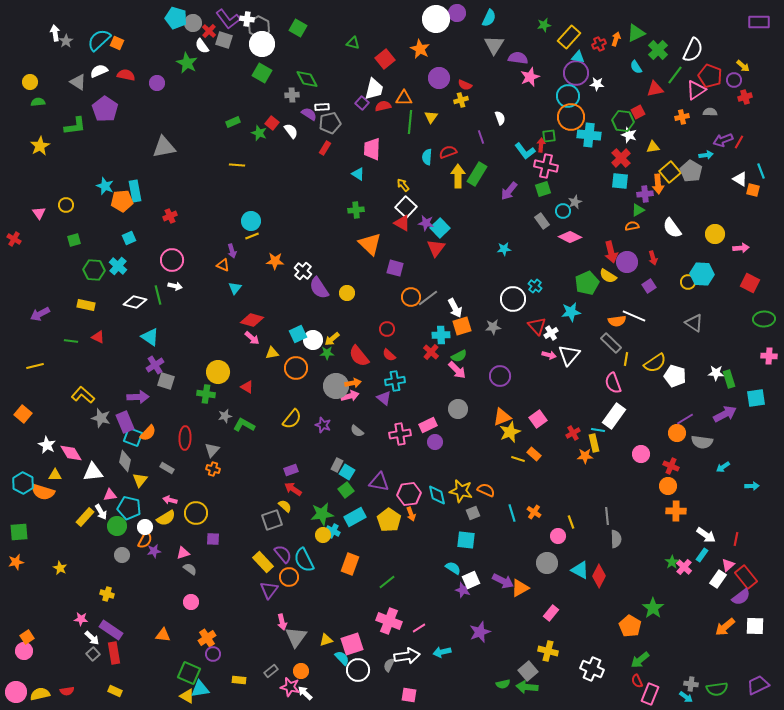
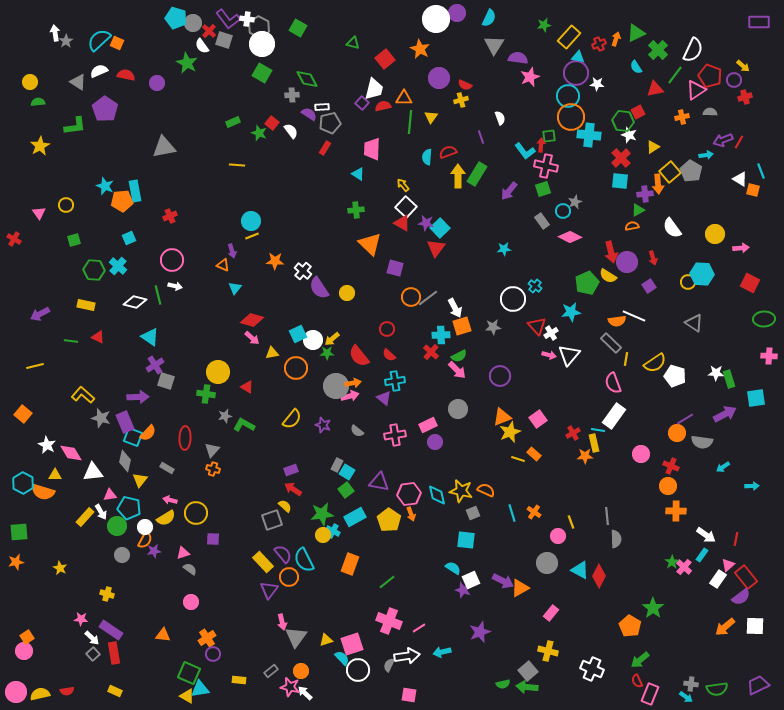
yellow triangle at (653, 147): rotated 24 degrees counterclockwise
pink cross at (400, 434): moved 5 px left, 1 px down
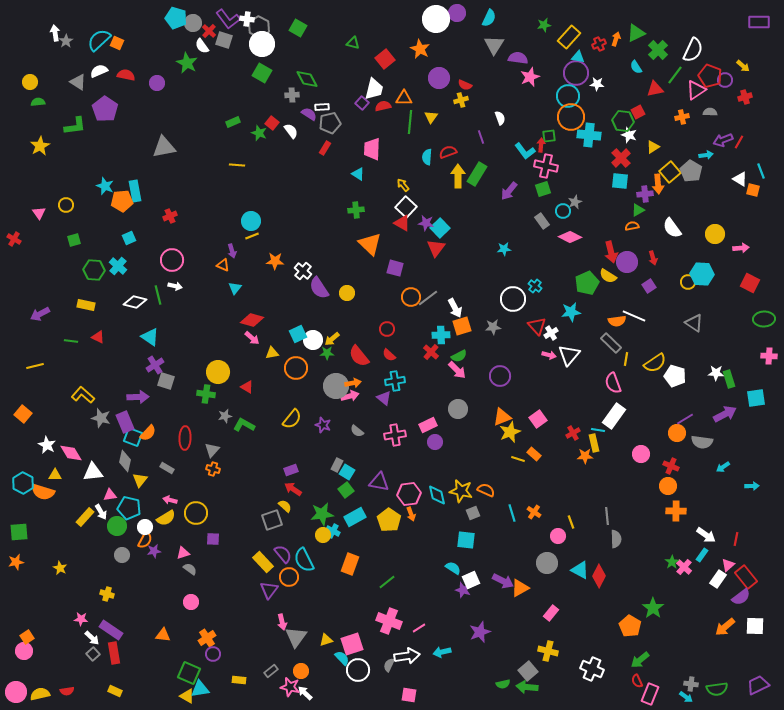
purple circle at (734, 80): moved 9 px left
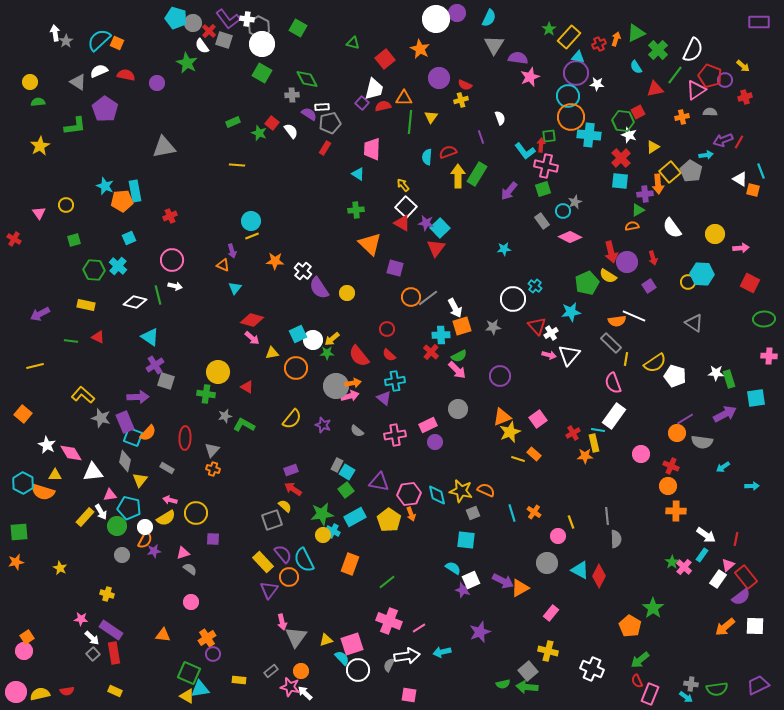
green star at (544, 25): moved 5 px right, 4 px down; rotated 24 degrees counterclockwise
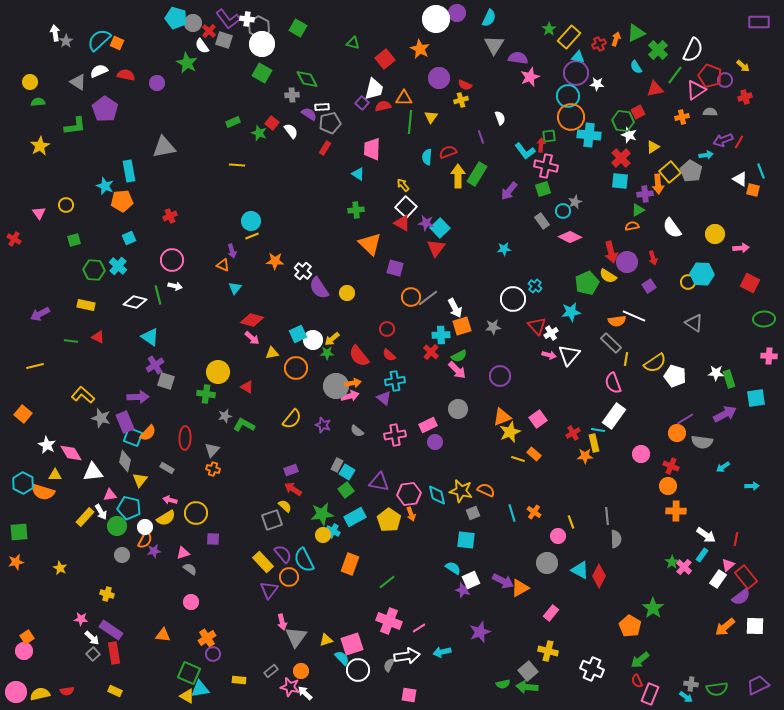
cyan rectangle at (135, 191): moved 6 px left, 20 px up
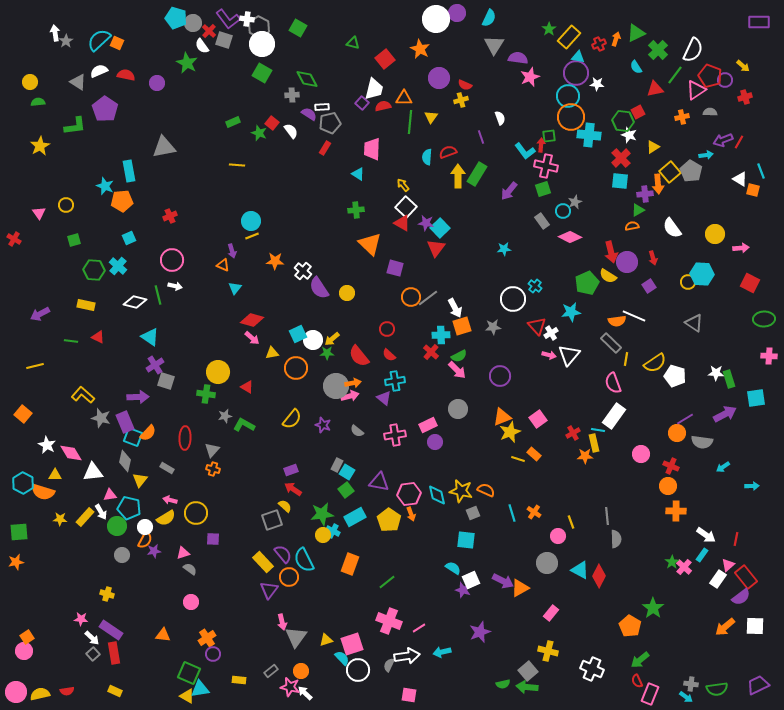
yellow star at (60, 568): moved 49 px up; rotated 24 degrees counterclockwise
